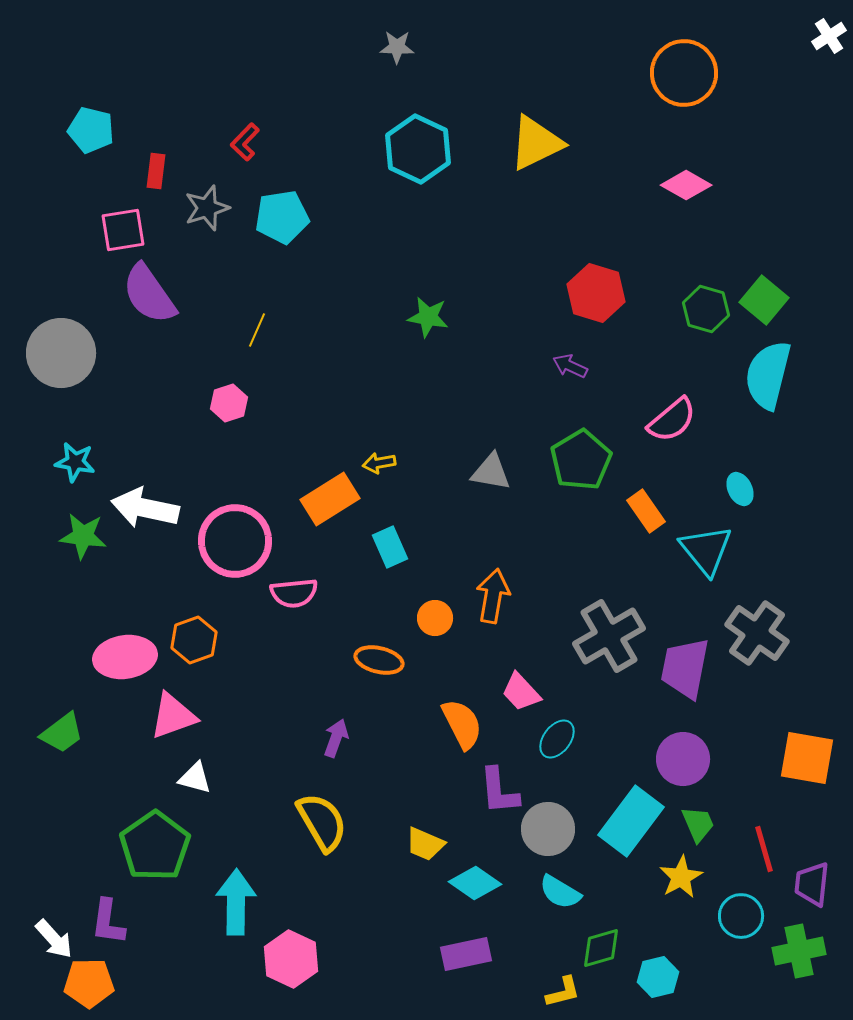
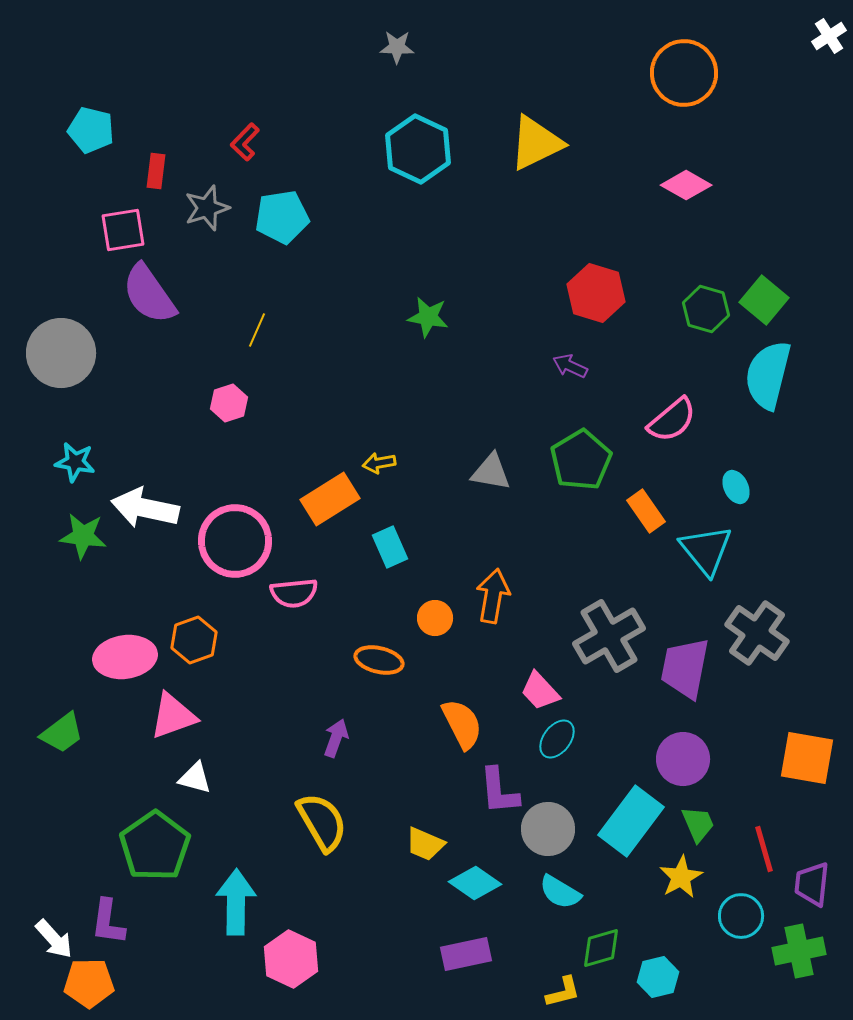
cyan ellipse at (740, 489): moved 4 px left, 2 px up
pink trapezoid at (521, 692): moved 19 px right, 1 px up
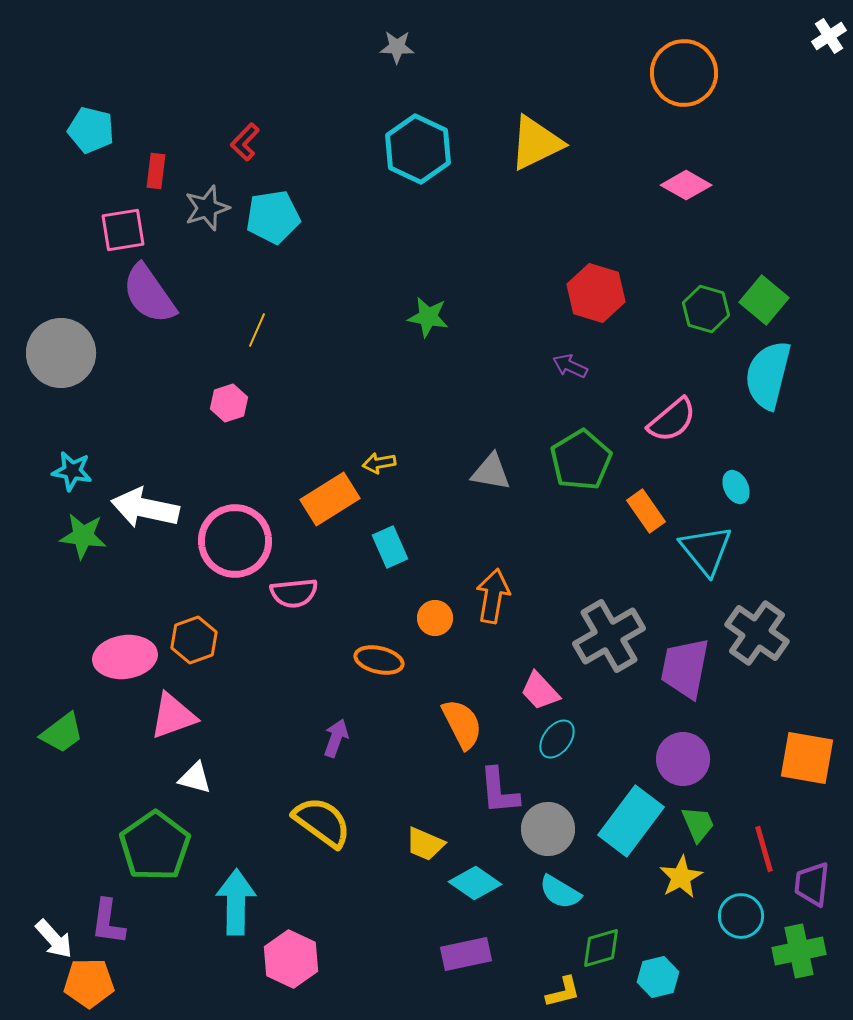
cyan pentagon at (282, 217): moved 9 px left
cyan star at (75, 462): moved 3 px left, 9 px down
yellow semicircle at (322, 822): rotated 24 degrees counterclockwise
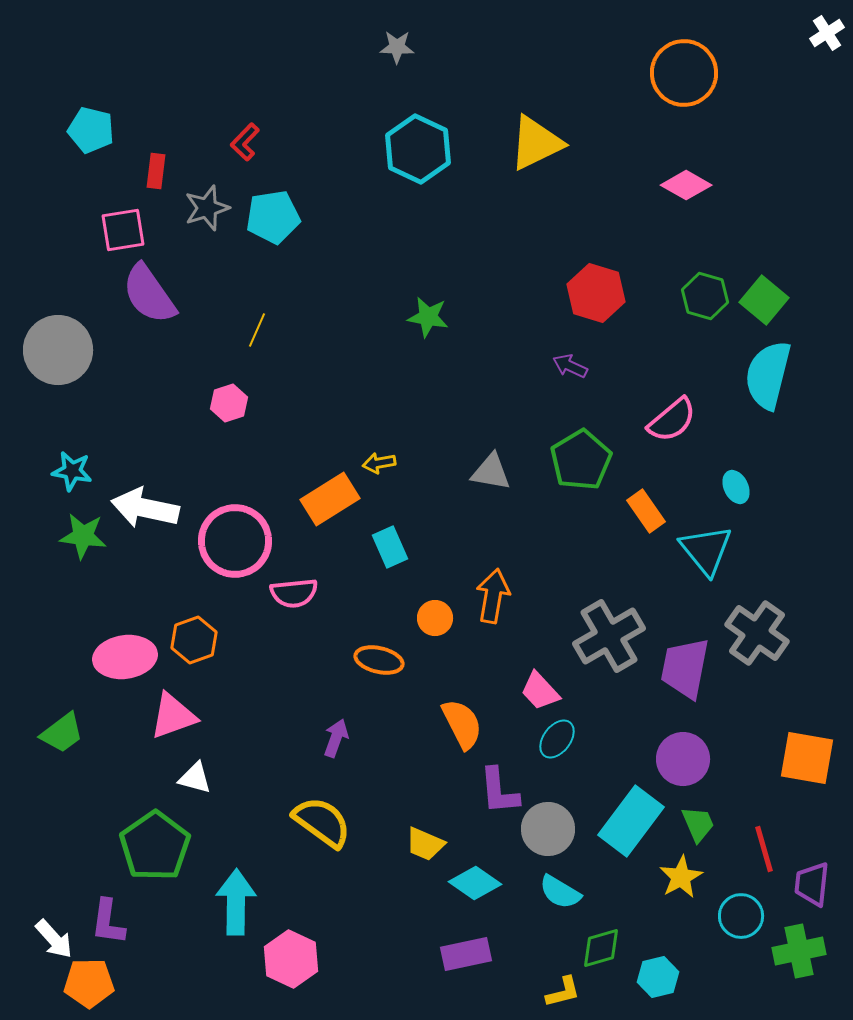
white cross at (829, 36): moved 2 px left, 3 px up
green hexagon at (706, 309): moved 1 px left, 13 px up
gray circle at (61, 353): moved 3 px left, 3 px up
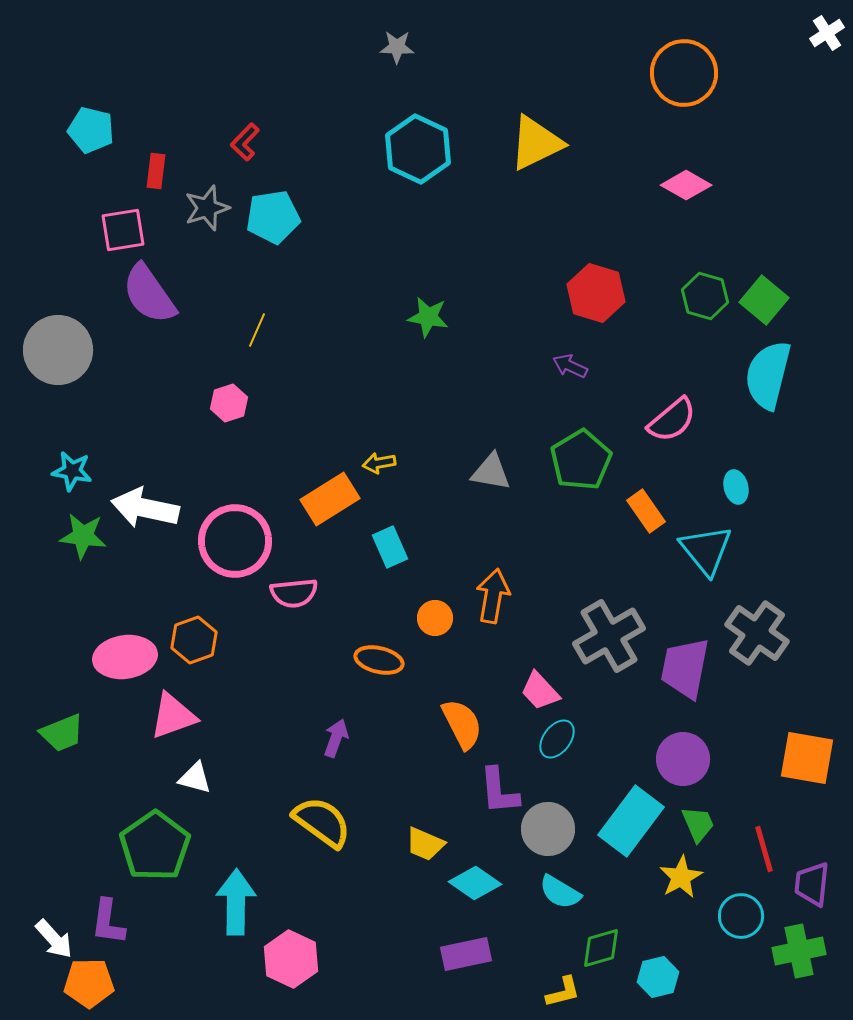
cyan ellipse at (736, 487): rotated 12 degrees clockwise
green trapezoid at (62, 733): rotated 15 degrees clockwise
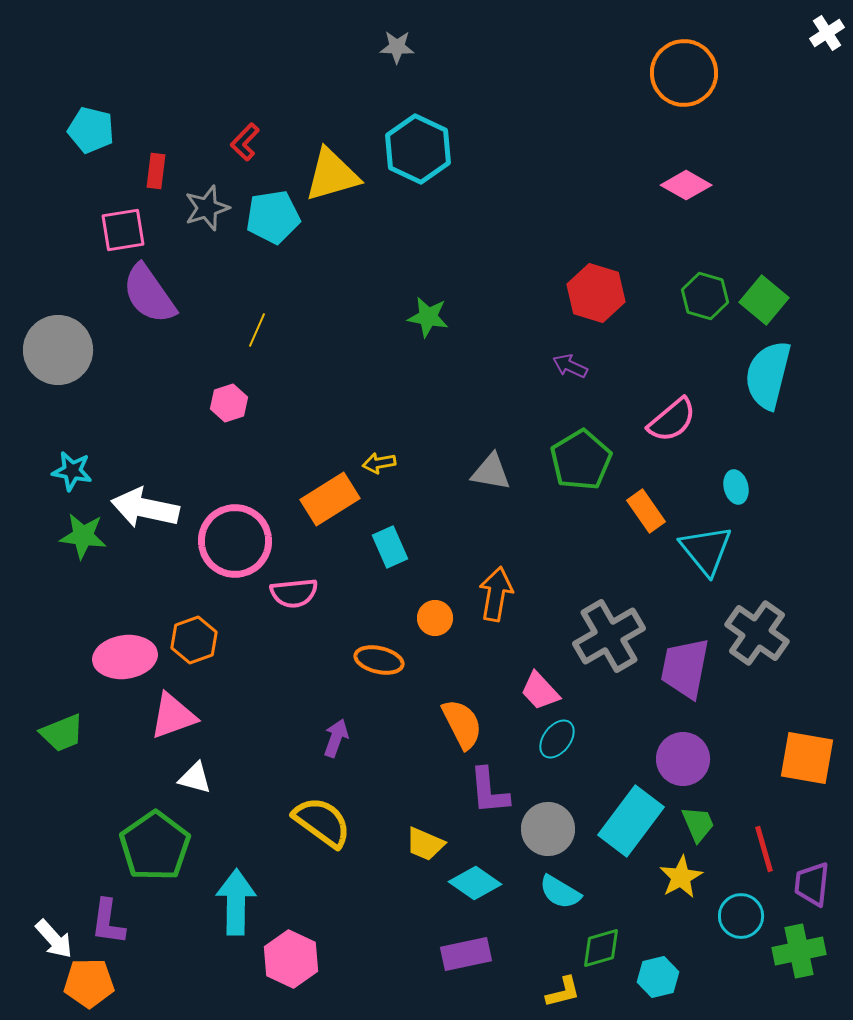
yellow triangle at (536, 143): moved 204 px left, 32 px down; rotated 10 degrees clockwise
orange arrow at (493, 596): moved 3 px right, 2 px up
purple L-shape at (499, 791): moved 10 px left
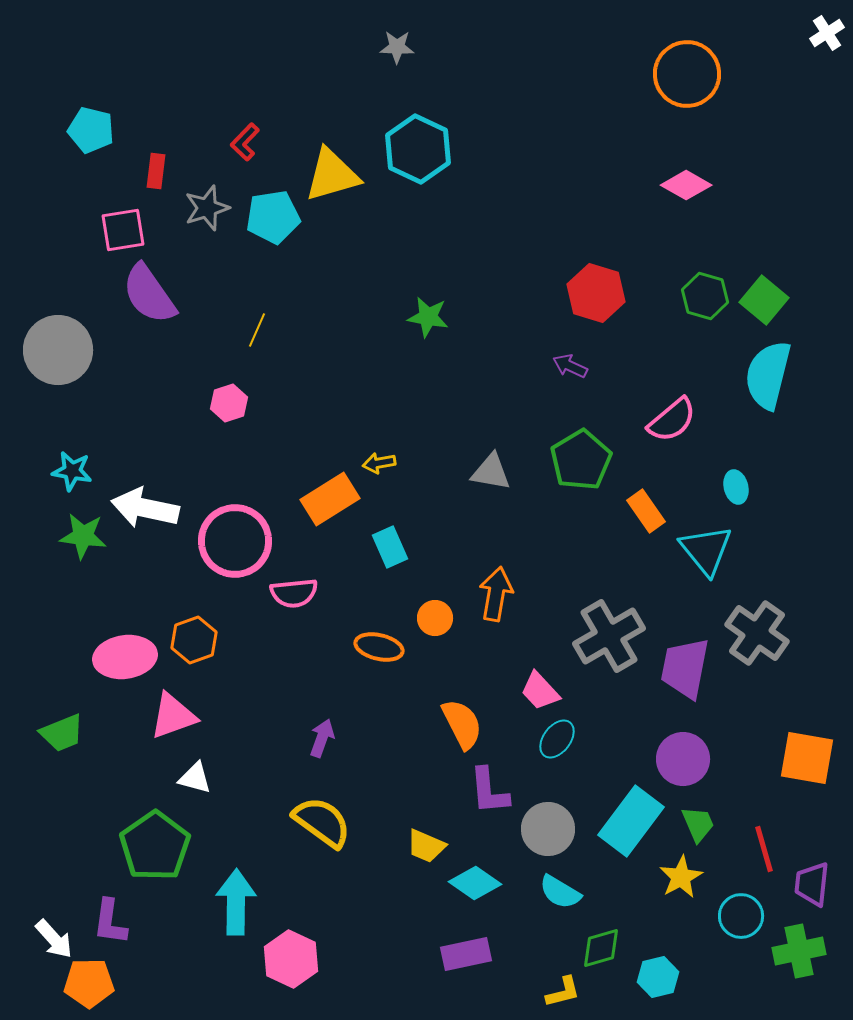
orange circle at (684, 73): moved 3 px right, 1 px down
orange ellipse at (379, 660): moved 13 px up
purple arrow at (336, 738): moved 14 px left
yellow trapezoid at (425, 844): moved 1 px right, 2 px down
purple L-shape at (108, 922): moved 2 px right
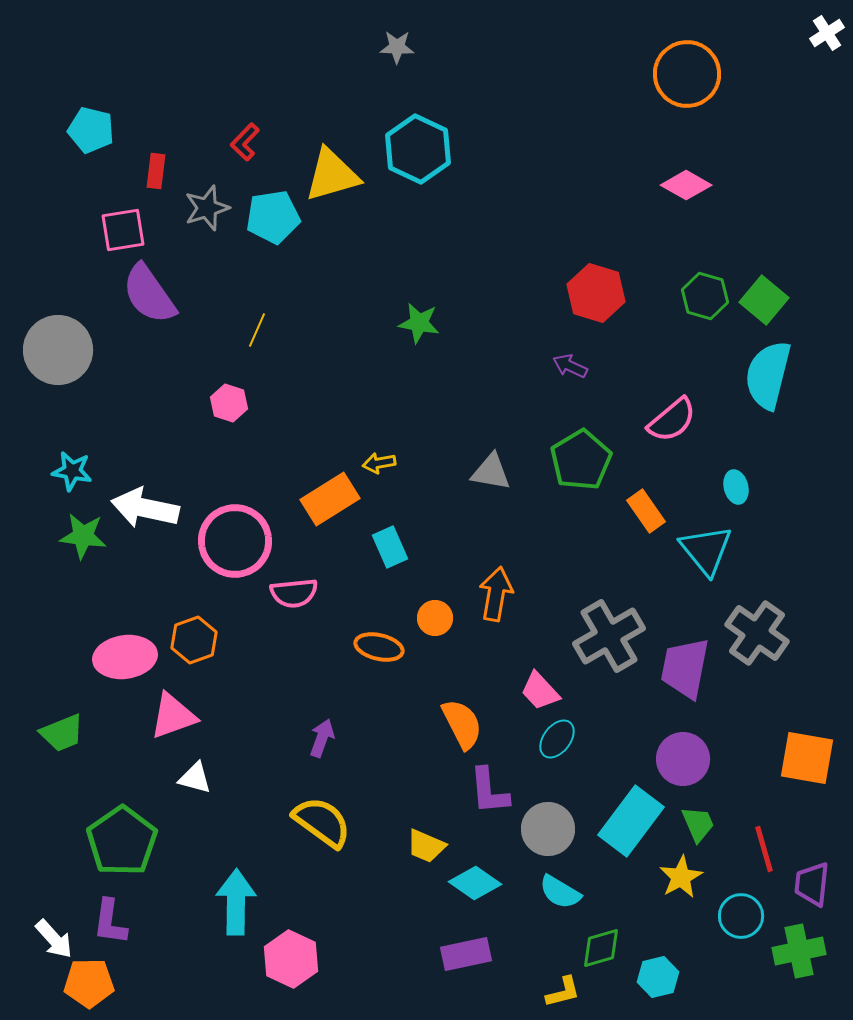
green star at (428, 317): moved 9 px left, 6 px down
pink hexagon at (229, 403): rotated 24 degrees counterclockwise
green pentagon at (155, 846): moved 33 px left, 5 px up
